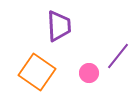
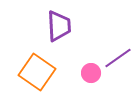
purple line: moved 2 px down; rotated 16 degrees clockwise
pink circle: moved 2 px right
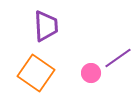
purple trapezoid: moved 13 px left
orange square: moved 1 px left, 1 px down
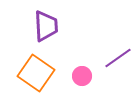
pink circle: moved 9 px left, 3 px down
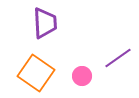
purple trapezoid: moved 1 px left, 3 px up
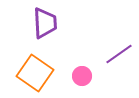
purple line: moved 1 px right, 4 px up
orange square: moved 1 px left
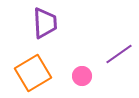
orange square: moved 2 px left; rotated 24 degrees clockwise
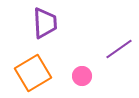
purple line: moved 5 px up
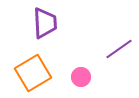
pink circle: moved 1 px left, 1 px down
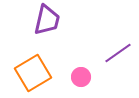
purple trapezoid: moved 2 px right, 3 px up; rotated 16 degrees clockwise
purple line: moved 1 px left, 4 px down
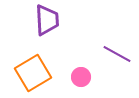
purple trapezoid: rotated 16 degrees counterclockwise
purple line: moved 1 px left, 1 px down; rotated 64 degrees clockwise
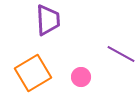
purple trapezoid: moved 1 px right
purple line: moved 4 px right
